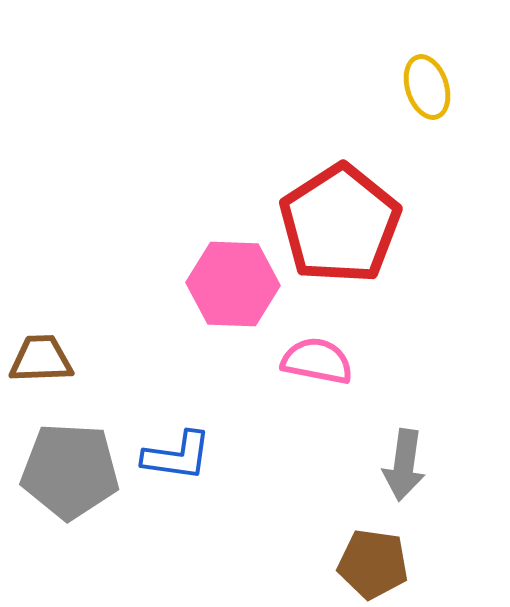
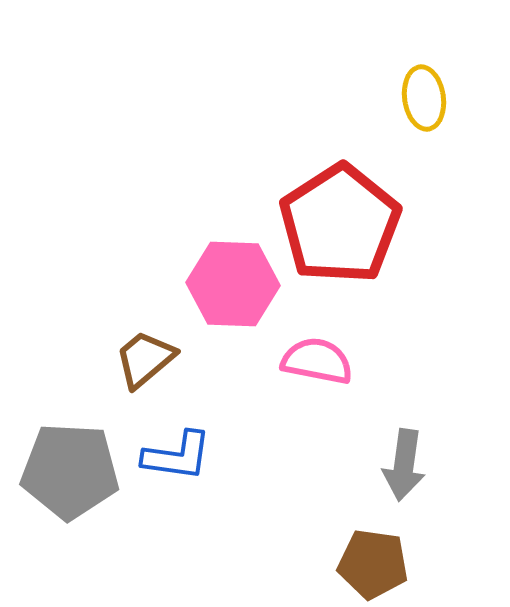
yellow ellipse: moved 3 px left, 11 px down; rotated 10 degrees clockwise
brown trapezoid: moved 104 px right; rotated 38 degrees counterclockwise
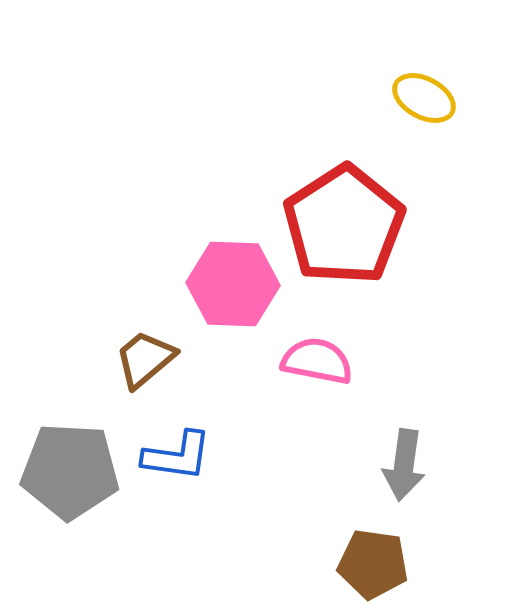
yellow ellipse: rotated 54 degrees counterclockwise
red pentagon: moved 4 px right, 1 px down
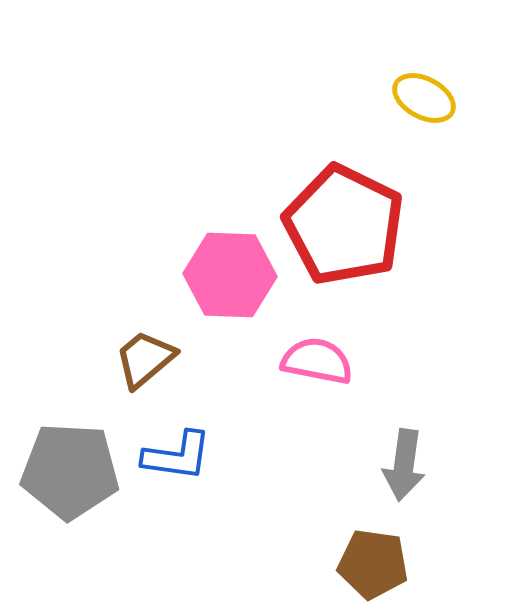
red pentagon: rotated 13 degrees counterclockwise
pink hexagon: moved 3 px left, 9 px up
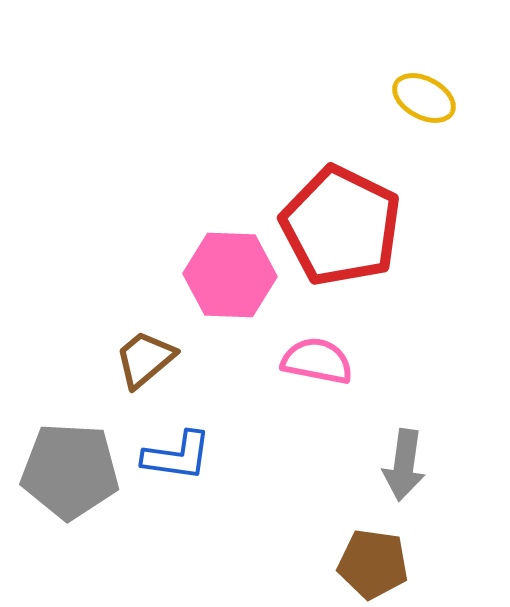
red pentagon: moved 3 px left, 1 px down
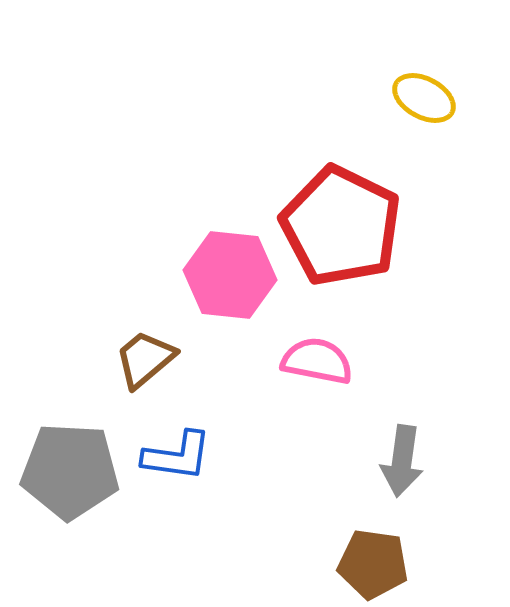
pink hexagon: rotated 4 degrees clockwise
gray arrow: moved 2 px left, 4 px up
